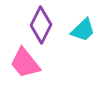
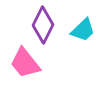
purple diamond: moved 2 px right
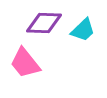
purple diamond: moved 1 px right, 2 px up; rotated 66 degrees clockwise
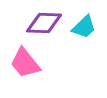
cyan trapezoid: moved 1 px right, 3 px up
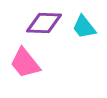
cyan trapezoid: rotated 96 degrees clockwise
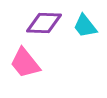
cyan trapezoid: moved 1 px right, 1 px up
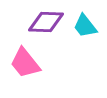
purple diamond: moved 2 px right, 1 px up
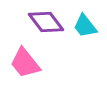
purple diamond: rotated 51 degrees clockwise
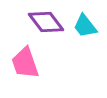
pink trapezoid: rotated 20 degrees clockwise
